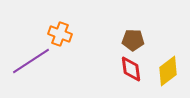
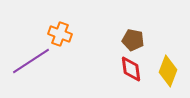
brown pentagon: rotated 10 degrees clockwise
yellow diamond: rotated 32 degrees counterclockwise
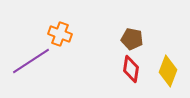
brown pentagon: moved 1 px left, 1 px up
red diamond: rotated 16 degrees clockwise
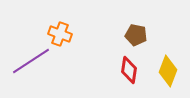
brown pentagon: moved 4 px right, 4 px up
red diamond: moved 2 px left, 1 px down
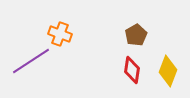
brown pentagon: rotated 30 degrees clockwise
red diamond: moved 3 px right
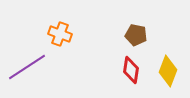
brown pentagon: rotated 30 degrees counterclockwise
purple line: moved 4 px left, 6 px down
red diamond: moved 1 px left
